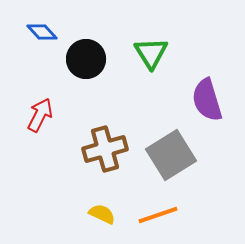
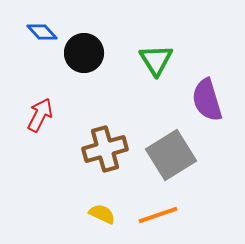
green triangle: moved 5 px right, 7 px down
black circle: moved 2 px left, 6 px up
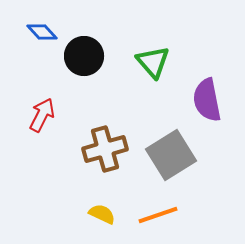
black circle: moved 3 px down
green triangle: moved 3 px left, 2 px down; rotated 9 degrees counterclockwise
purple semicircle: rotated 6 degrees clockwise
red arrow: moved 2 px right
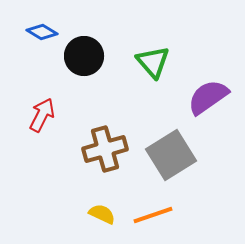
blue diamond: rotated 16 degrees counterclockwise
purple semicircle: moved 1 px right, 3 px up; rotated 66 degrees clockwise
orange line: moved 5 px left
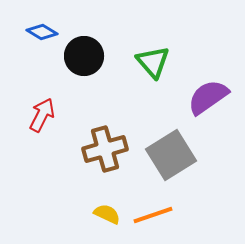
yellow semicircle: moved 5 px right
